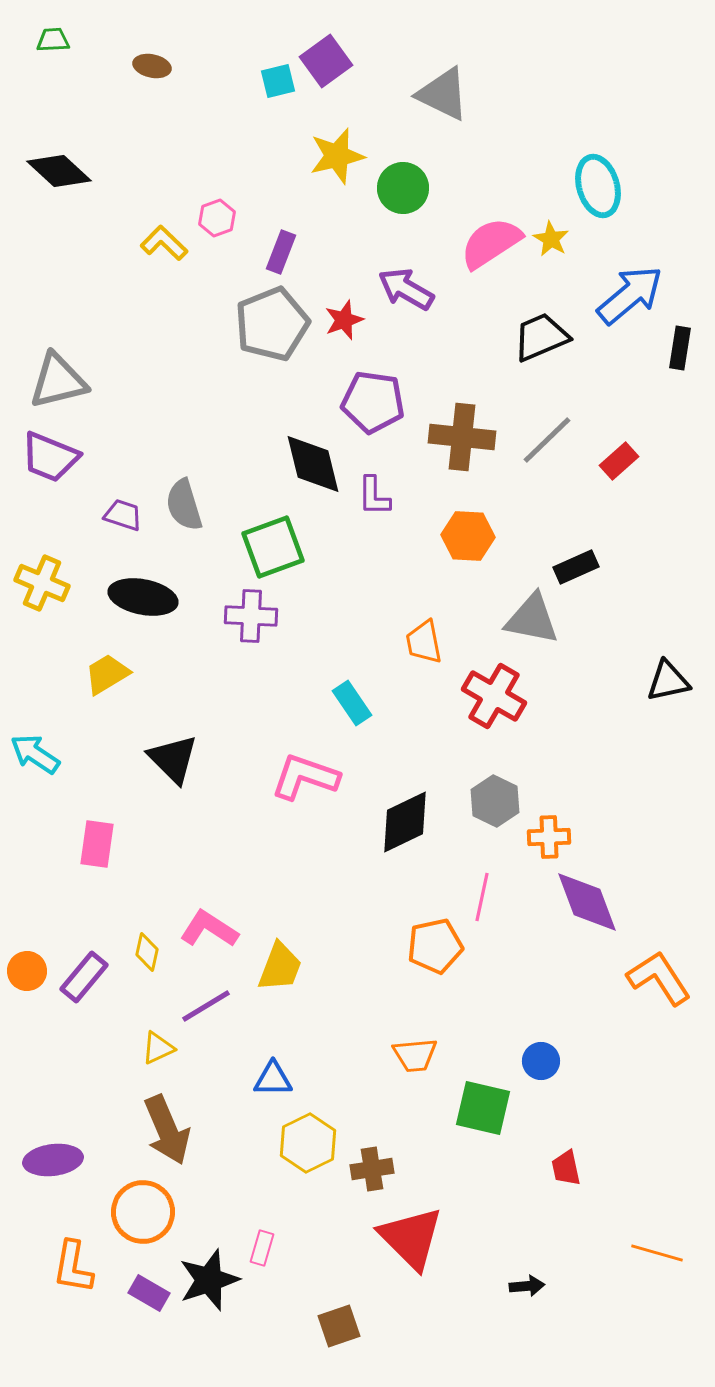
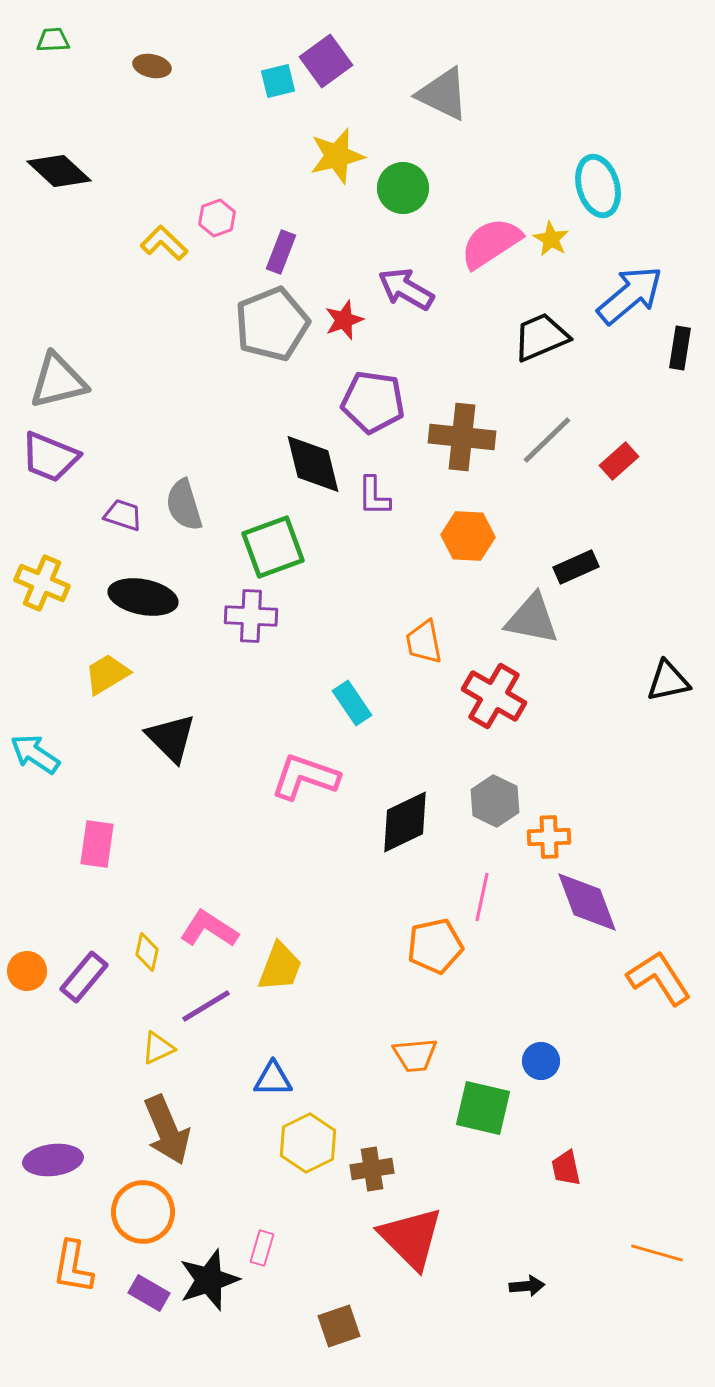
black triangle at (173, 759): moved 2 px left, 21 px up
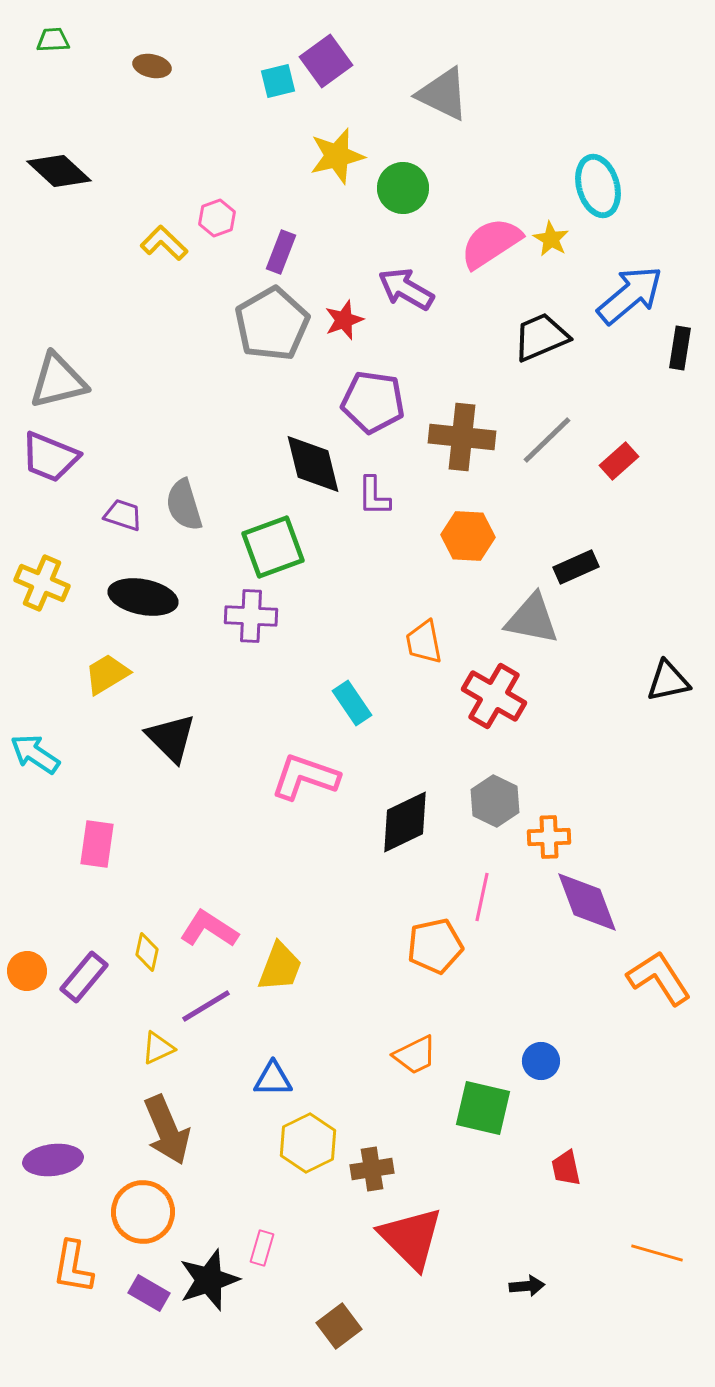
gray pentagon at (272, 324): rotated 8 degrees counterclockwise
orange trapezoid at (415, 1055): rotated 21 degrees counterclockwise
brown square at (339, 1326): rotated 18 degrees counterclockwise
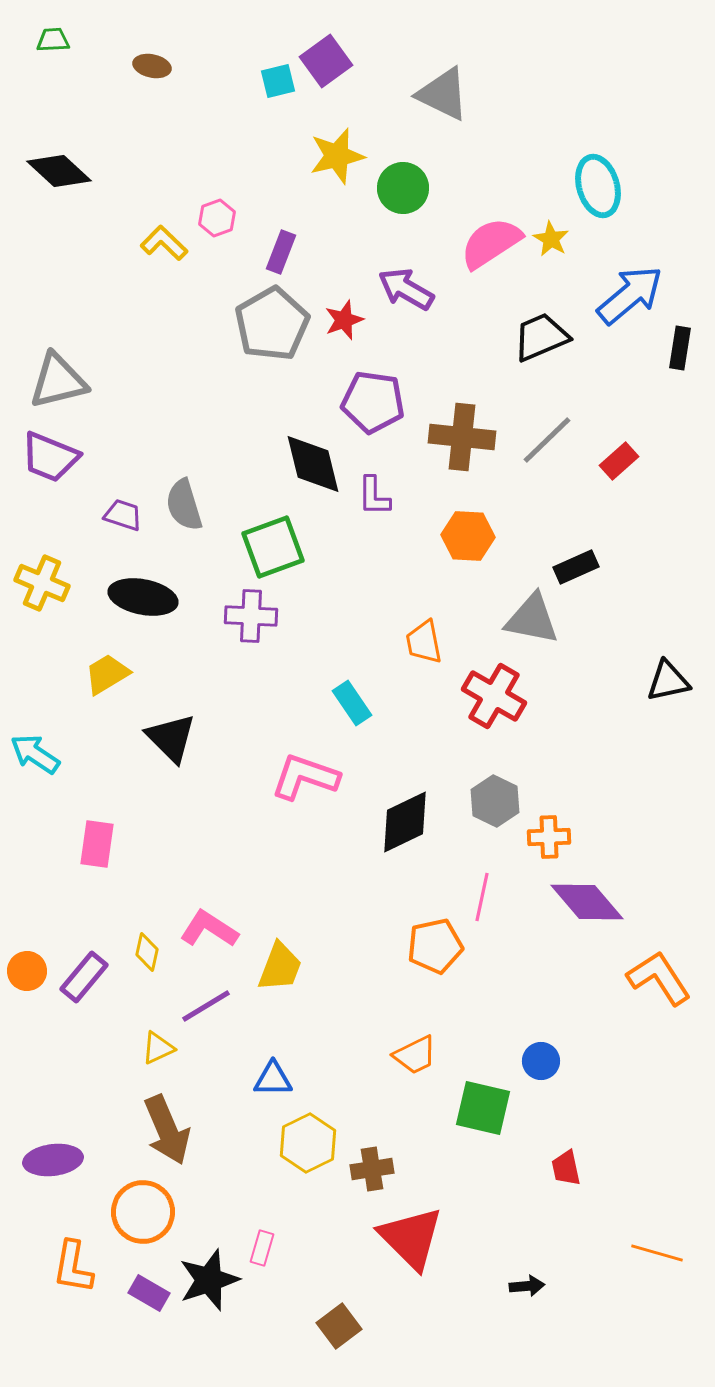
purple diamond at (587, 902): rotated 20 degrees counterclockwise
